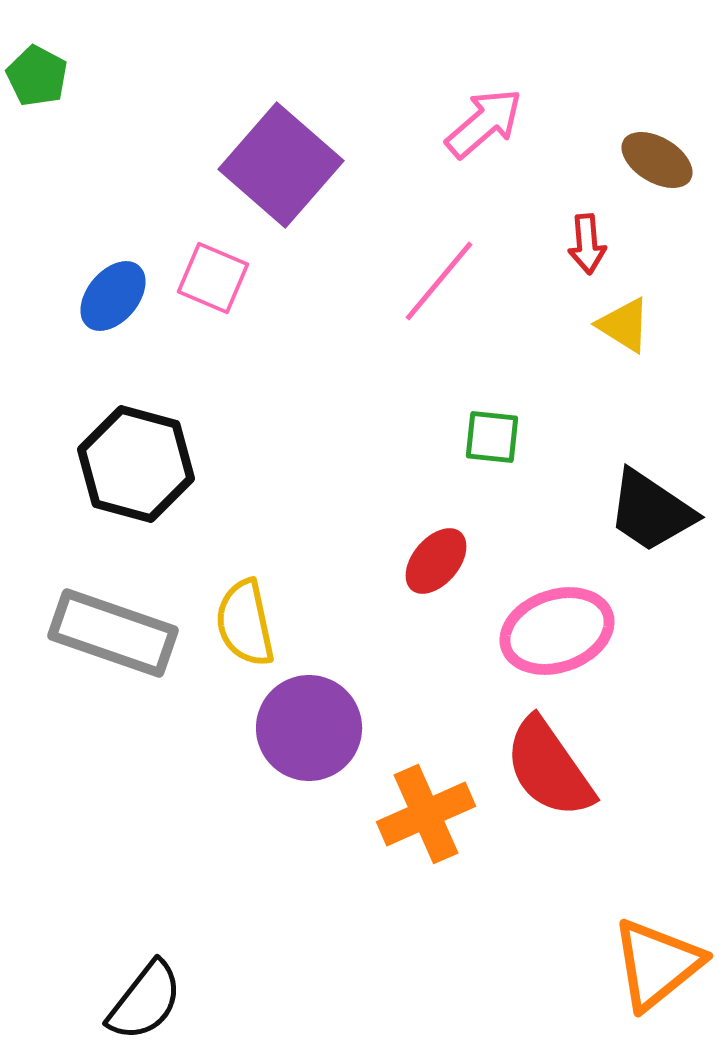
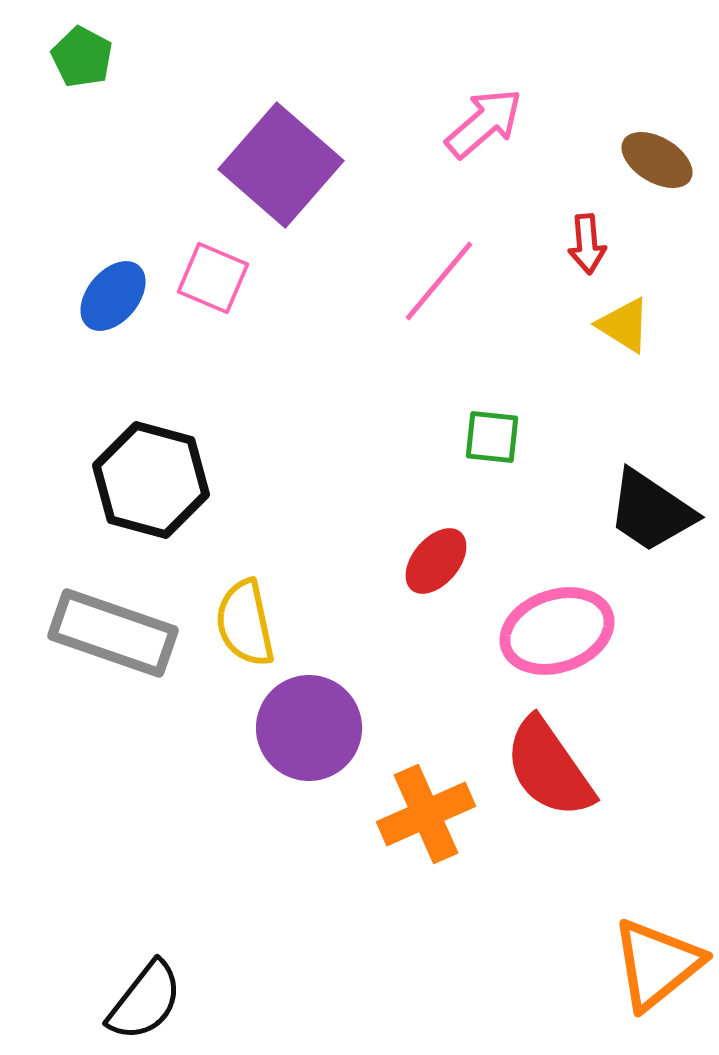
green pentagon: moved 45 px right, 19 px up
black hexagon: moved 15 px right, 16 px down
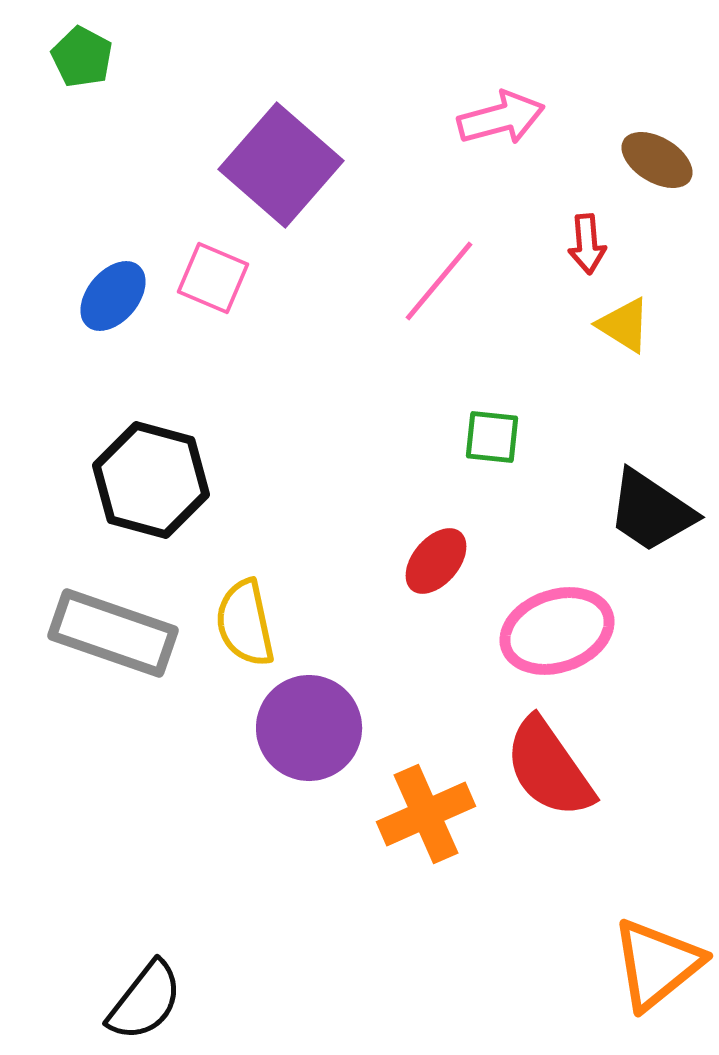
pink arrow: moved 17 px right, 5 px up; rotated 26 degrees clockwise
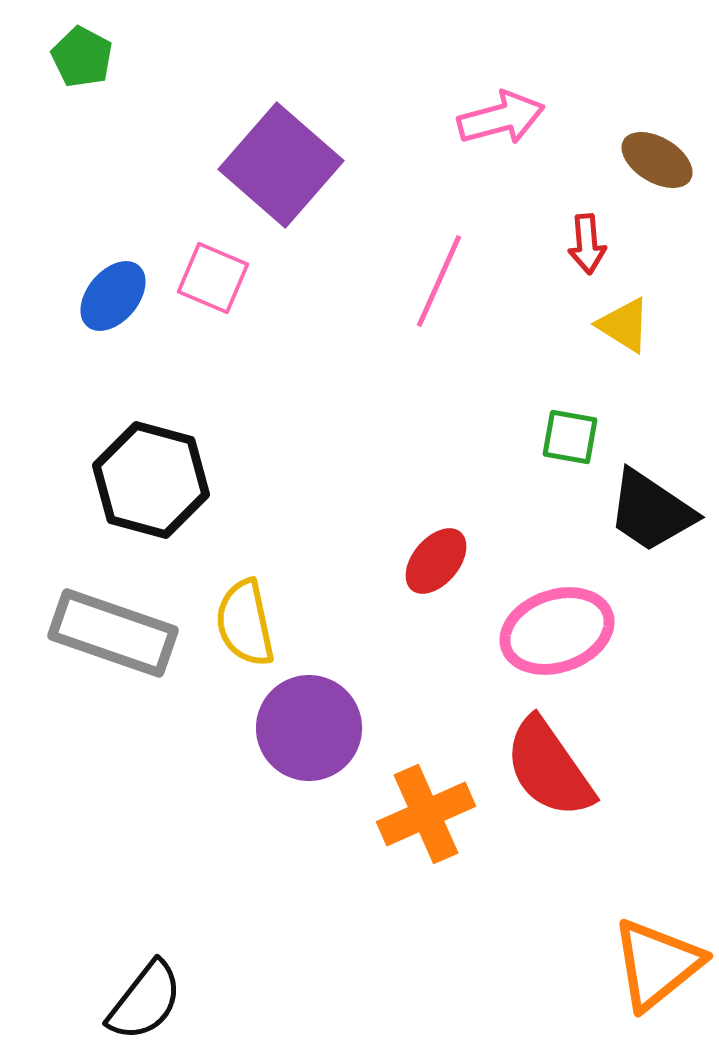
pink line: rotated 16 degrees counterclockwise
green square: moved 78 px right; rotated 4 degrees clockwise
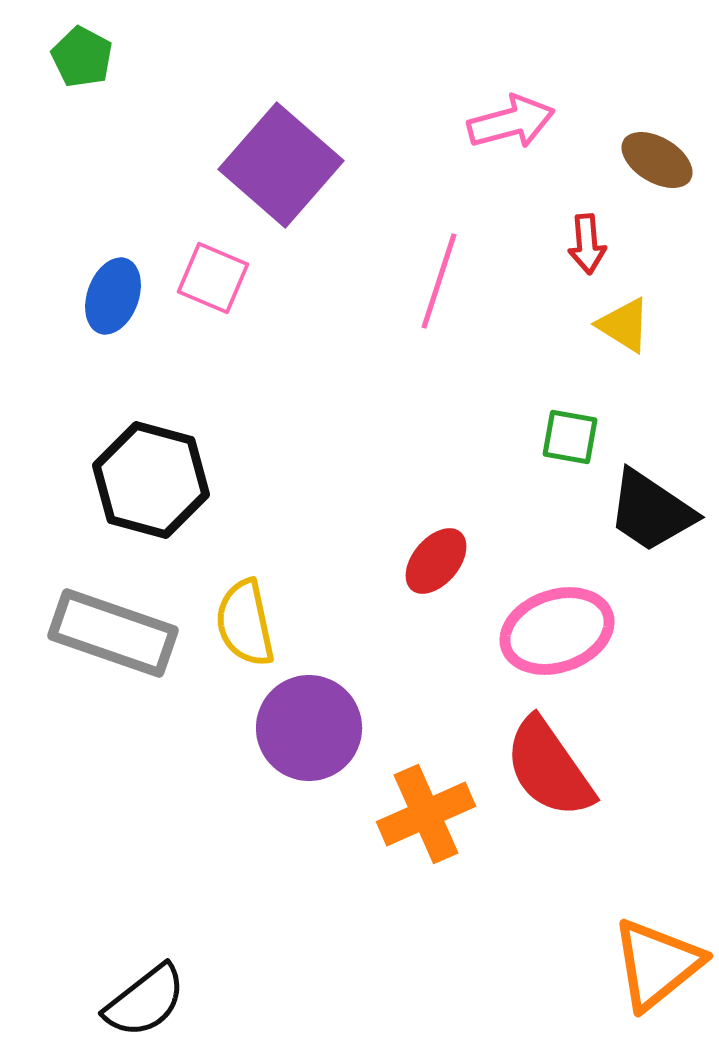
pink arrow: moved 10 px right, 4 px down
pink line: rotated 6 degrees counterclockwise
blue ellipse: rotated 20 degrees counterclockwise
black semicircle: rotated 14 degrees clockwise
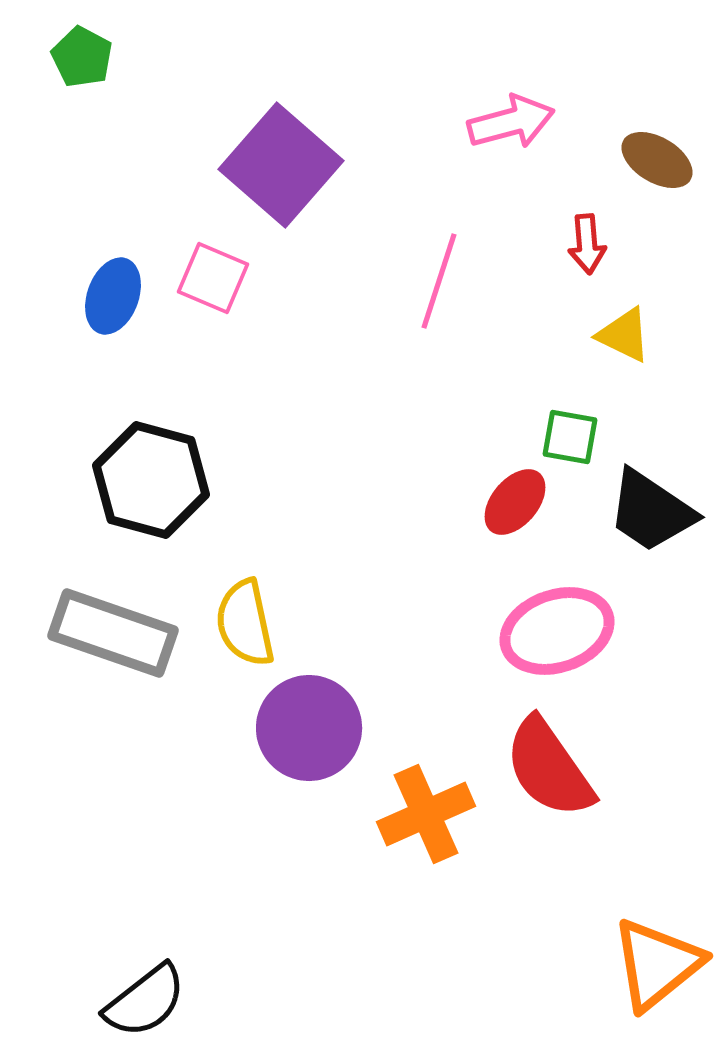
yellow triangle: moved 10 px down; rotated 6 degrees counterclockwise
red ellipse: moved 79 px right, 59 px up
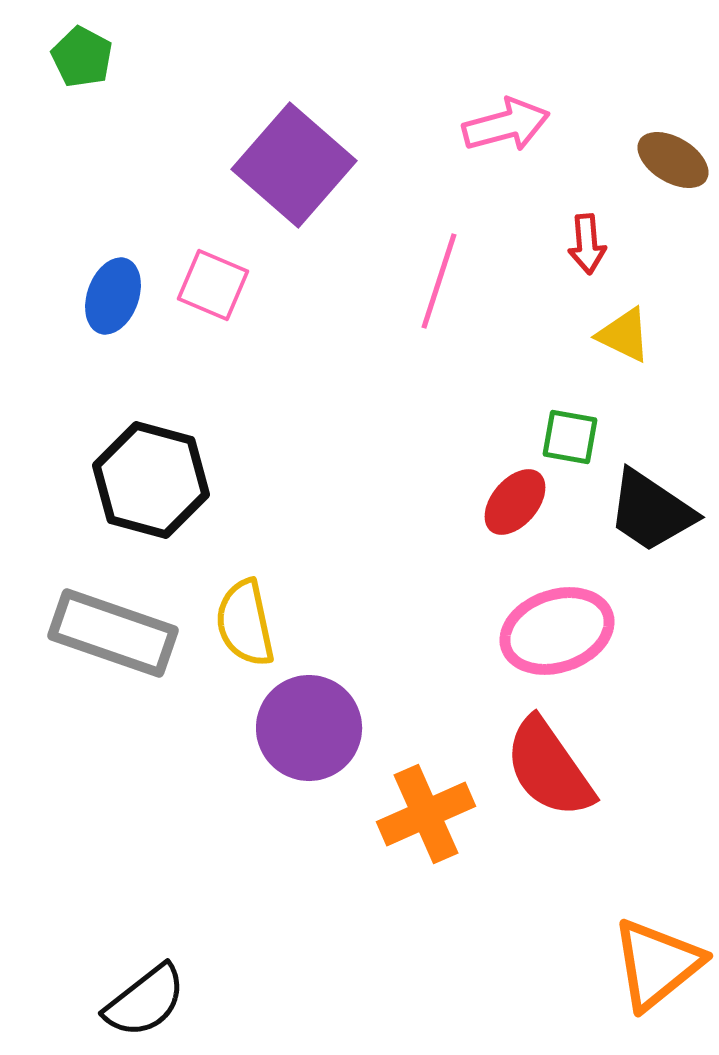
pink arrow: moved 5 px left, 3 px down
brown ellipse: moved 16 px right
purple square: moved 13 px right
pink square: moved 7 px down
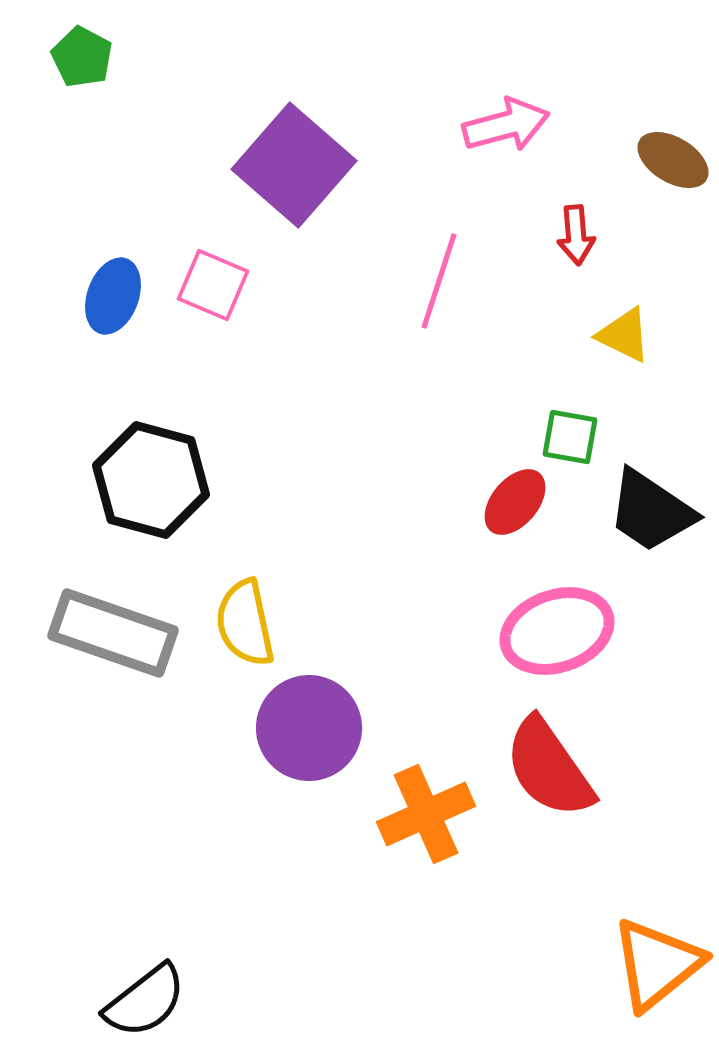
red arrow: moved 11 px left, 9 px up
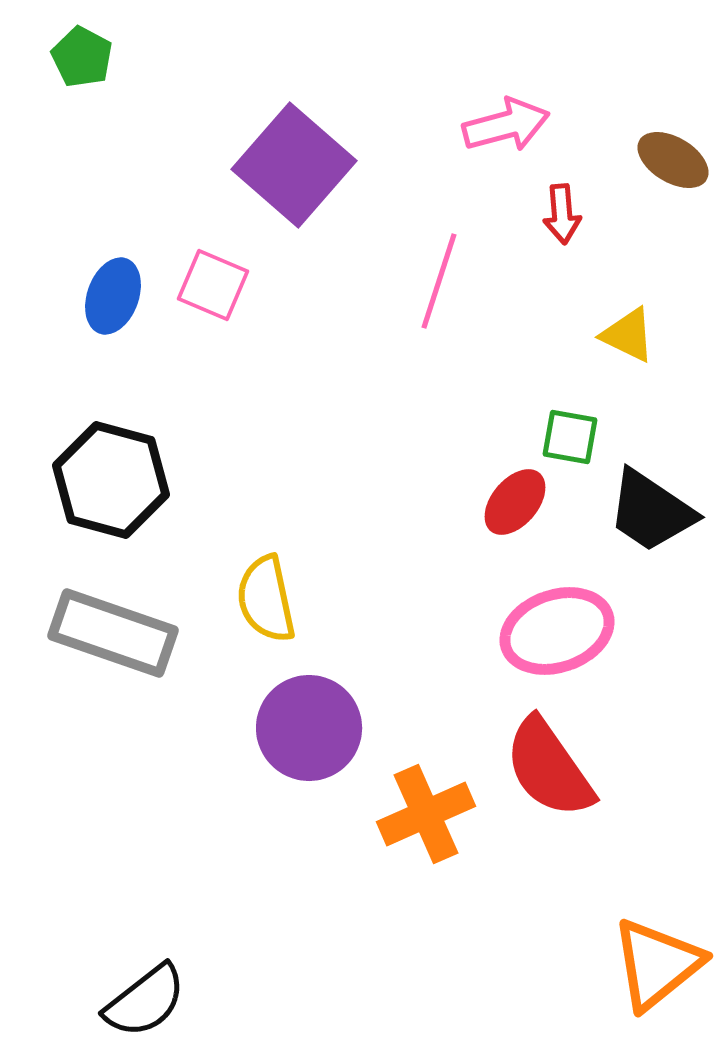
red arrow: moved 14 px left, 21 px up
yellow triangle: moved 4 px right
black hexagon: moved 40 px left
yellow semicircle: moved 21 px right, 24 px up
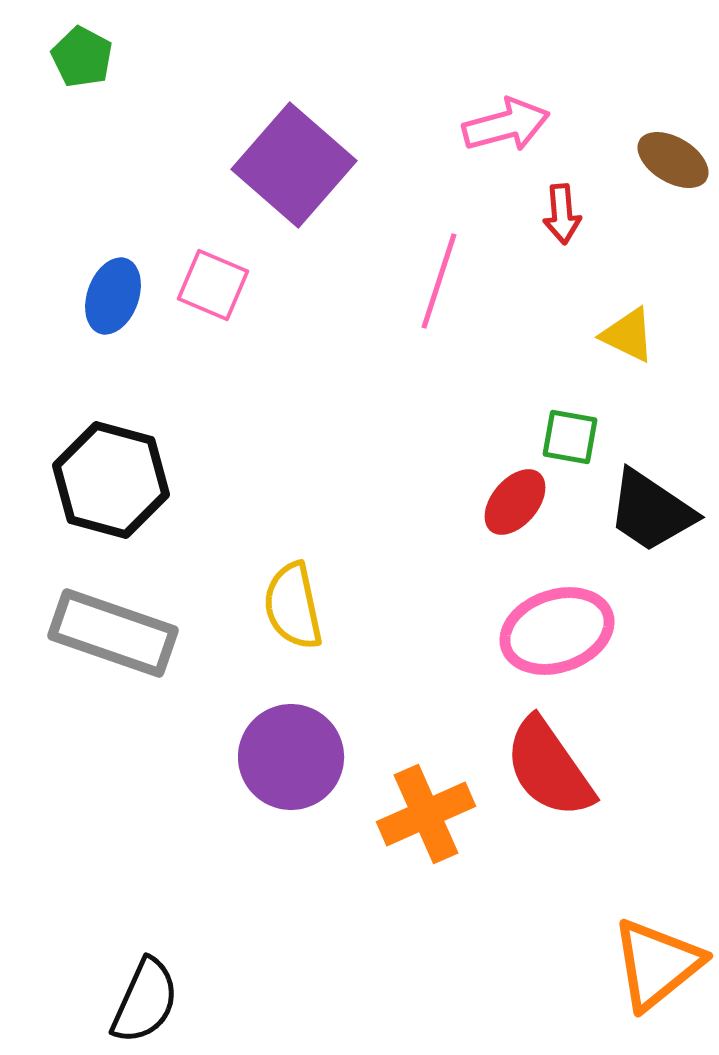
yellow semicircle: moved 27 px right, 7 px down
purple circle: moved 18 px left, 29 px down
black semicircle: rotated 28 degrees counterclockwise
